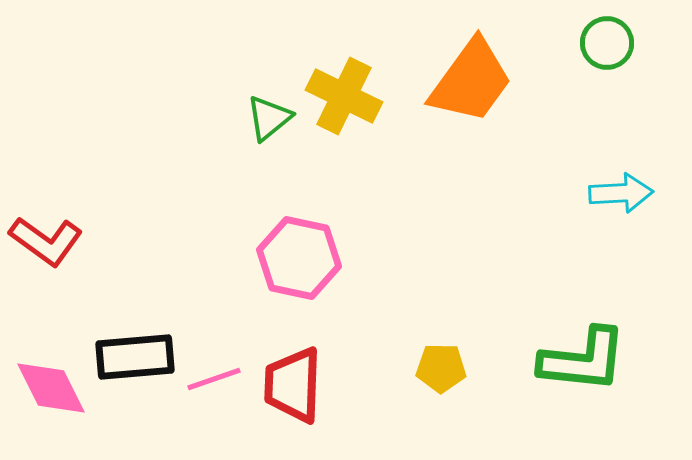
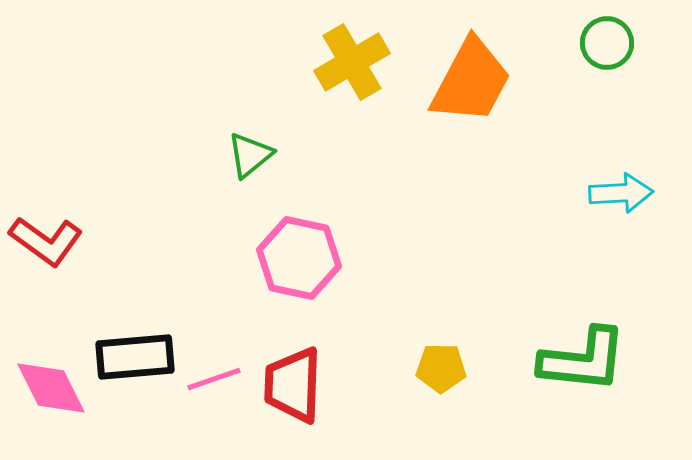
orange trapezoid: rotated 8 degrees counterclockwise
yellow cross: moved 8 px right, 34 px up; rotated 34 degrees clockwise
green triangle: moved 19 px left, 37 px down
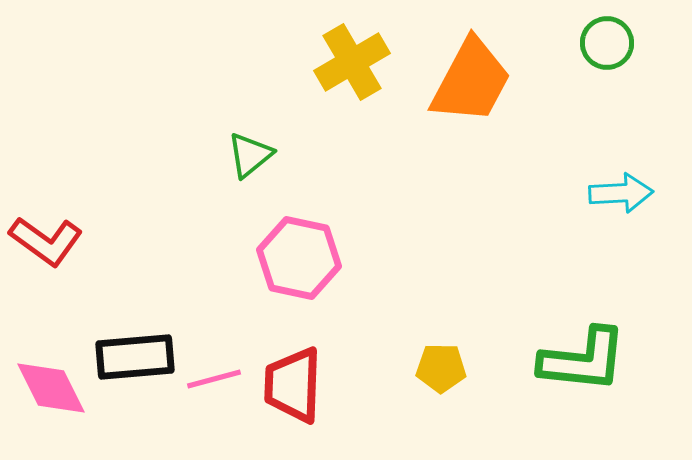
pink line: rotated 4 degrees clockwise
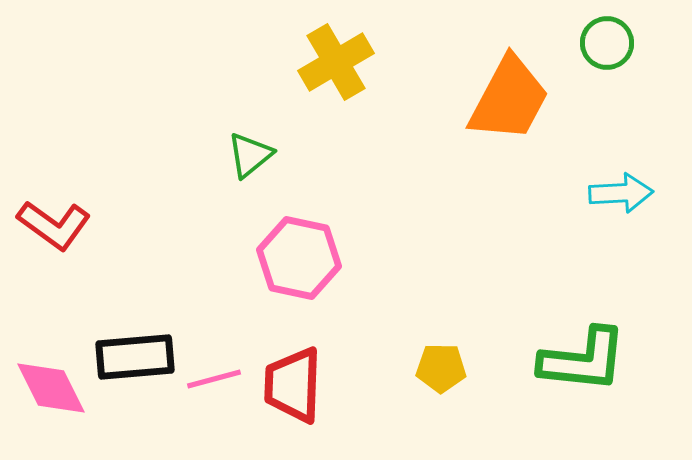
yellow cross: moved 16 px left
orange trapezoid: moved 38 px right, 18 px down
red L-shape: moved 8 px right, 16 px up
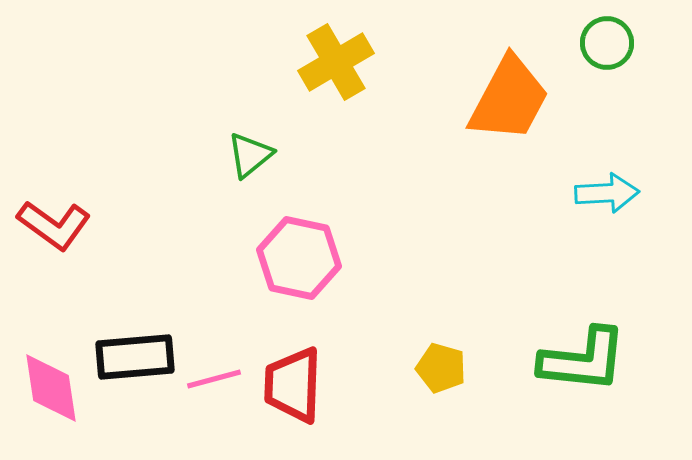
cyan arrow: moved 14 px left
yellow pentagon: rotated 15 degrees clockwise
pink diamond: rotated 18 degrees clockwise
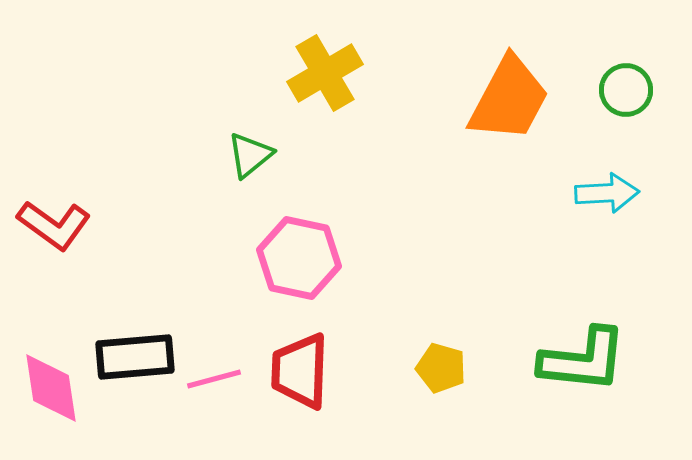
green circle: moved 19 px right, 47 px down
yellow cross: moved 11 px left, 11 px down
red trapezoid: moved 7 px right, 14 px up
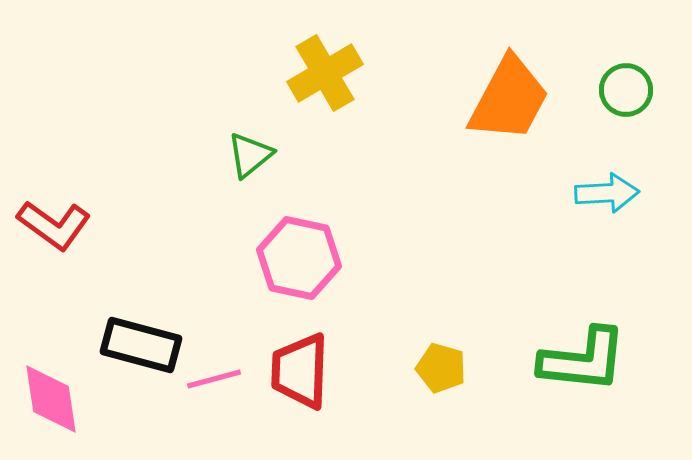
black rectangle: moved 6 px right, 12 px up; rotated 20 degrees clockwise
pink diamond: moved 11 px down
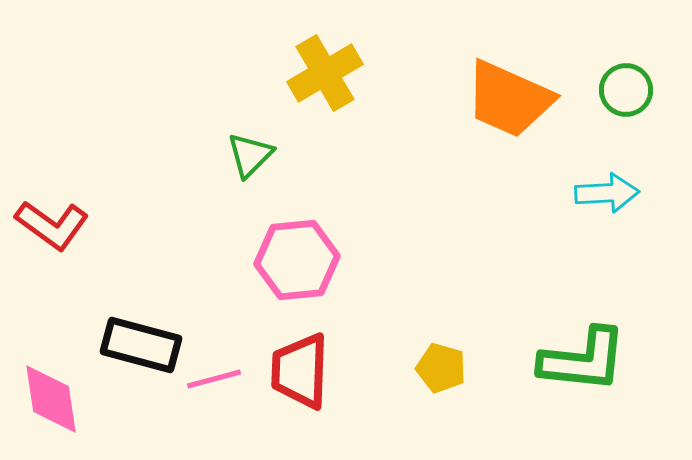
orange trapezoid: rotated 86 degrees clockwise
green triangle: rotated 6 degrees counterclockwise
red L-shape: moved 2 px left
pink hexagon: moved 2 px left, 2 px down; rotated 18 degrees counterclockwise
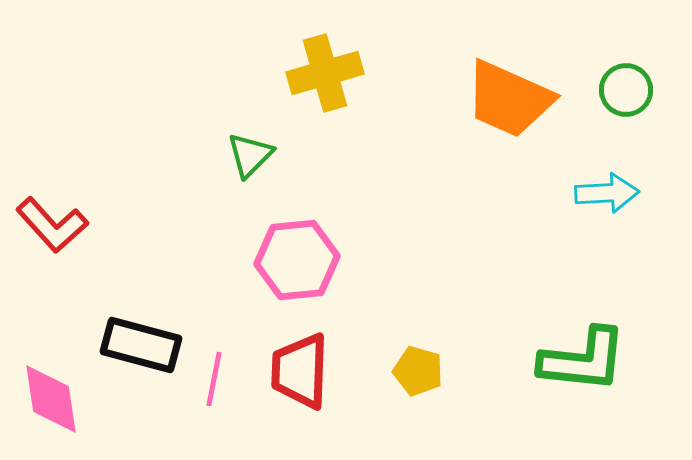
yellow cross: rotated 14 degrees clockwise
red L-shape: rotated 12 degrees clockwise
yellow pentagon: moved 23 px left, 3 px down
pink line: rotated 64 degrees counterclockwise
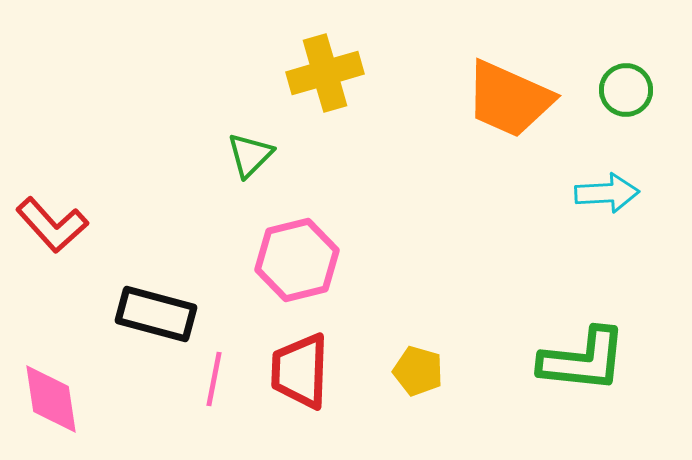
pink hexagon: rotated 8 degrees counterclockwise
black rectangle: moved 15 px right, 31 px up
